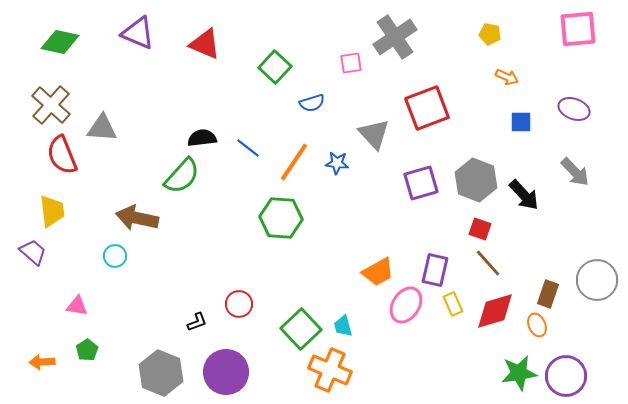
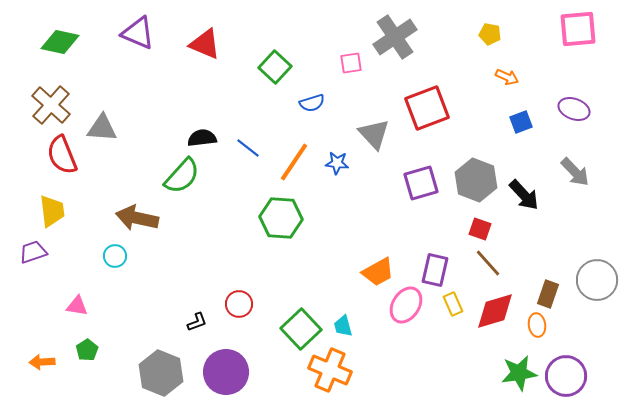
blue square at (521, 122): rotated 20 degrees counterclockwise
purple trapezoid at (33, 252): rotated 60 degrees counterclockwise
orange ellipse at (537, 325): rotated 15 degrees clockwise
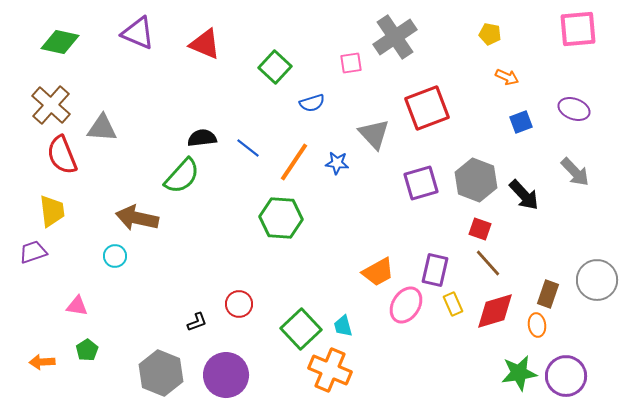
purple circle at (226, 372): moved 3 px down
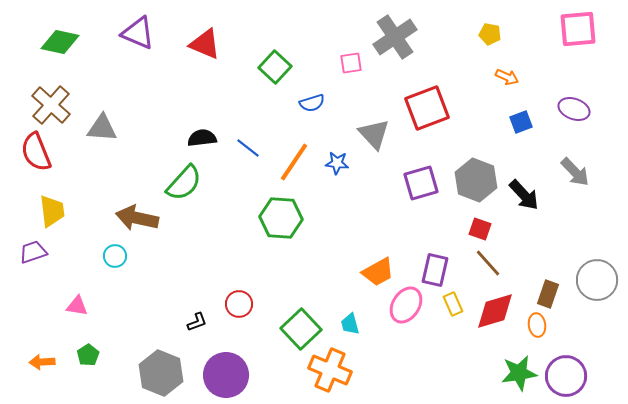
red semicircle at (62, 155): moved 26 px left, 3 px up
green semicircle at (182, 176): moved 2 px right, 7 px down
cyan trapezoid at (343, 326): moved 7 px right, 2 px up
green pentagon at (87, 350): moved 1 px right, 5 px down
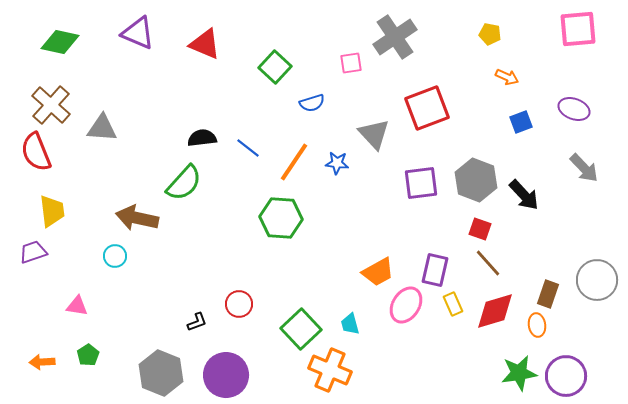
gray arrow at (575, 172): moved 9 px right, 4 px up
purple square at (421, 183): rotated 9 degrees clockwise
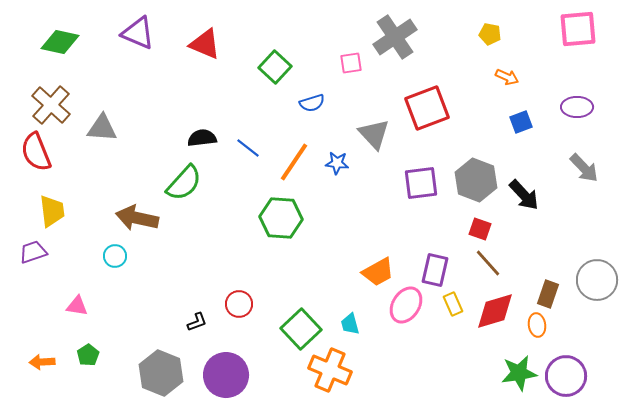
purple ellipse at (574, 109): moved 3 px right, 2 px up; rotated 20 degrees counterclockwise
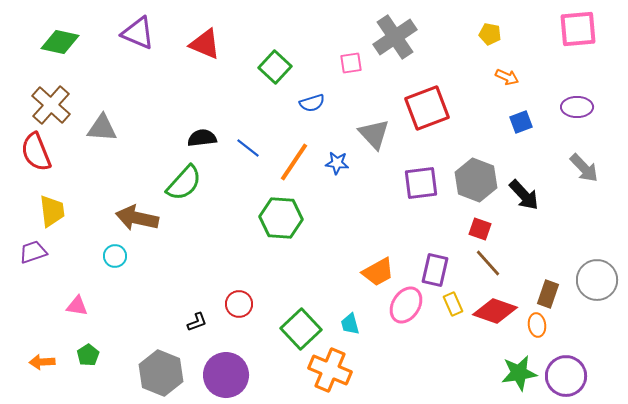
red diamond at (495, 311): rotated 36 degrees clockwise
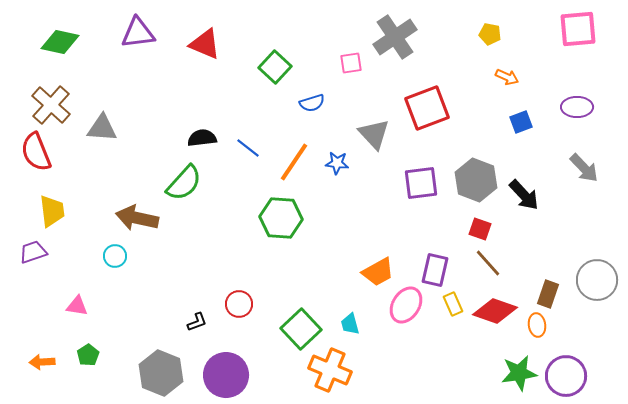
purple triangle at (138, 33): rotated 30 degrees counterclockwise
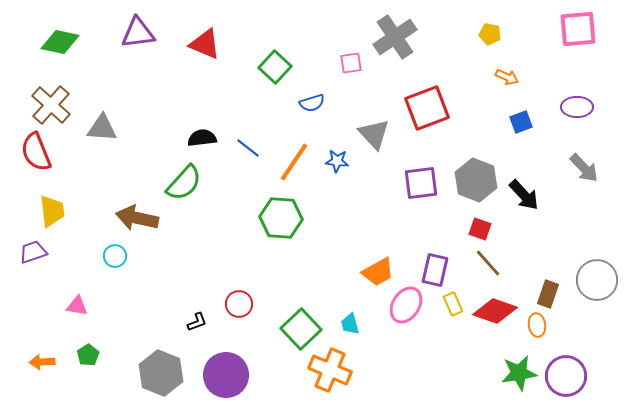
blue star at (337, 163): moved 2 px up
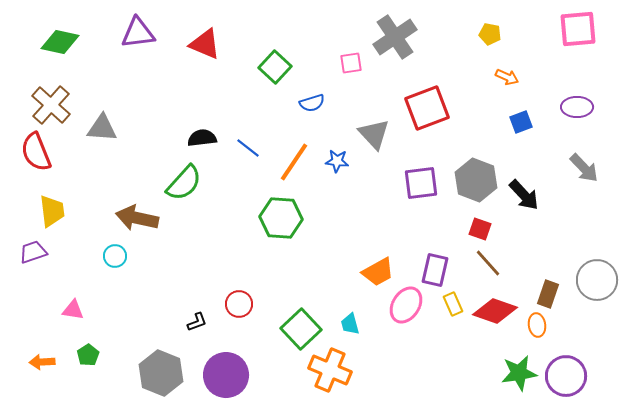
pink triangle at (77, 306): moved 4 px left, 4 px down
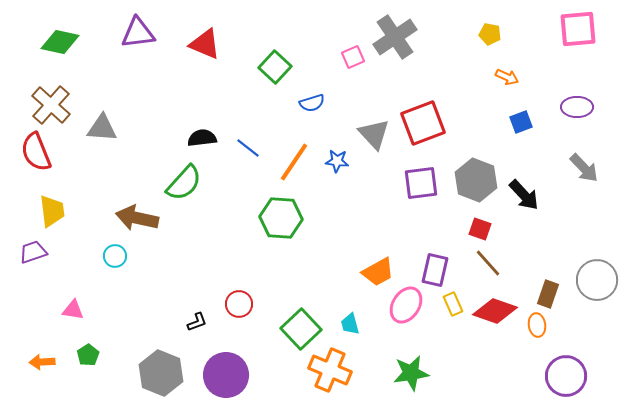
pink square at (351, 63): moved 2 px right, 6 px up; rotated 15 degrees counterclockwise
red square at (427, 108): moved 4 px left, 15 px down
green star at (519, 373): moved 108 px left
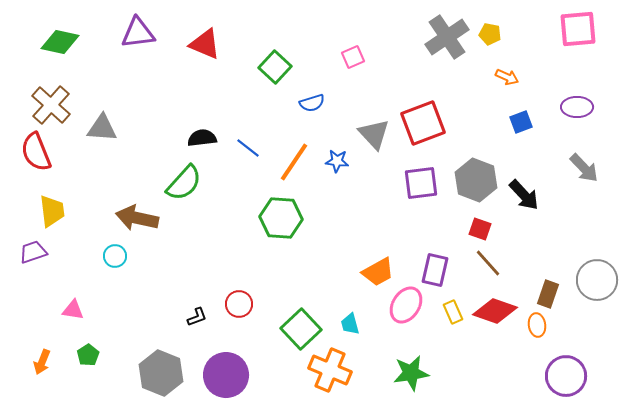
gray cross at (395, 37): moved 52 px right
yellow rectangle at (453, 304): moved 8 px down
black L-shape at (197, 322): moved 5 px up
orange arrow at (42, 362): rotated 65 degrees counterclockwise
